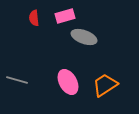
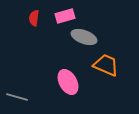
red semicircle: rotated 14 degrees clockwise
gray line: moved 17 px down
orange trapezoid: moved 1 px right, 20 px up; rotated 56 degrees clockwise
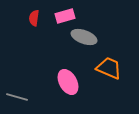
orange trapezoid: moved 3 px right, 3 px down
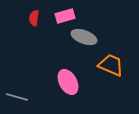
orange trapezoid: moved 2 px right, 3 px up
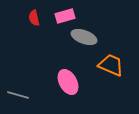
red semicircle: rotated 21 degrees counterclockwise
gray line: moved 1 px right, 2 px up
